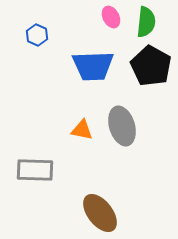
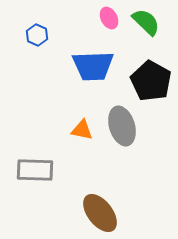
pink ellipse: moved 2 px left, 1 px down
green semicircle: rotated 52 degrees counterclockwise
black pentagon: moved 15 px down
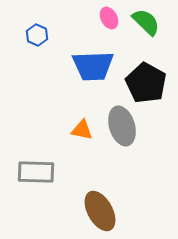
black pentagon: moved 5 px left, 2 px down
gray rectangle: moved 1 px right, 2 px down
brown ellipse: moved 2 px up; rotated 9 degrees clockwise
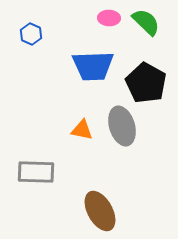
pink ellipse: rotated 60 degrees counterclockwise
blue hexagon: moved 6 px left, 1 px up
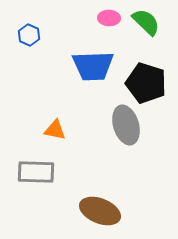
blue hexagon: moved 2 px left, 1 px down
black pentagon: rotated 12 degrees counterclockwise
gray ellipse: moved 4 px right, 1 px up
orange triangle: moved 27 px left
brown ellipse: rotated 39 degrees counterclockwise
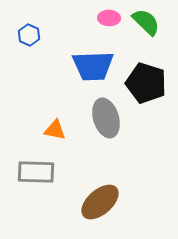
gray ellipse: moved 20 px left, 7 px up
brown ellipse: moved 9 px up; rotated 63 degrees counterclockwise
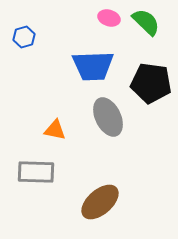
pink ellipse: rotated 15 degrees clockwise
blue hexagon: moved 5 px left, 2 px down; rotated 20 degrees clockwise
black pentagon: moved 5 px right; rotated 9 degrees counterclockwise
gray ellipse: moved 2 px right, 1 px up; rotated 9 degrees counterclockwise
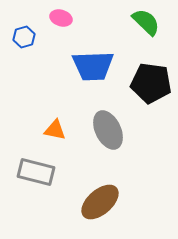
pink ellipse: moved 48 px left
gray ellipse: moved 13 px down
gray rectangle: rotated 12 degrees clockwise
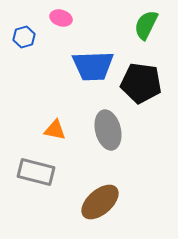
green semicircle: moved 3 px down; rotated 108 degrees counterclockwise
black pentagon: moved 10 px left
gray ellipse: rotated 12 degrees clockwise
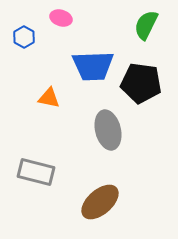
blue hexagon: rotated 15 degrees counterclockwise
orange triangle: moved 6 px left, 32 px up
